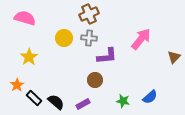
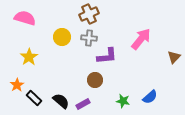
yellow circle: moved 2 px left, 1 px up
black semicircle: moved 5 px right, 1 px up
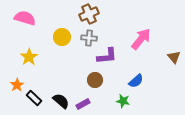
brown triangle: rotated 24 degrees counterclockwise
blue semicircle: moved 14 px left, 16 px up
